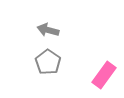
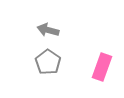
pink rectangle: moved 2 px left, 8 px up; rotated 16 degrees counterclockwise
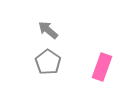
gray arrow: rotated 25 degrees clockwise
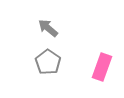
gray arrow: moved 2 px up
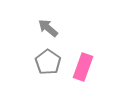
pink rectangle: moved 19 px left
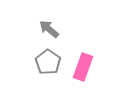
gray arrow: moved 1 px right, 1 px down
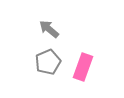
gray pentagon: rotated 15 degrees clockwise
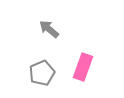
gray pentagon: moved 6 px left, 11 px down
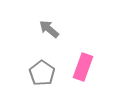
gray pentagon: rotated 15 degrees counterclockwise
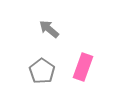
gray pentagon: moved 2 px up
